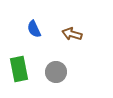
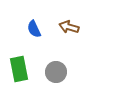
brown arrow: moved 3 px left, 7 px up
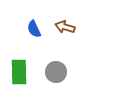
brown arrow: moved 4 px left
green rectangle: moved 3 px down; rotated 10 degrees clockwise
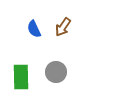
brown arrow: moved 2 px left; rotated 72 degrees counterclockwise
green rectangle: moved 2 px right, 5 px down
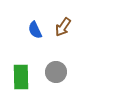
blue semicircle: moved 1 px right, 1 px down
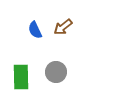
brown arrow: rotated 18 degrees clockwise
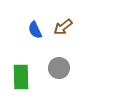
gray circle: moved 3 px right, 4 px up
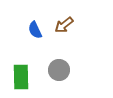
brown arrow: moved 1 px right, 2 px up
gray circle: moved 2 px down
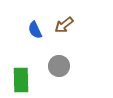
gray circle: moved 4 px up
green rectangle: moved 3 px down
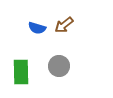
blue semicircle: moved 2 px right, 2 px up; rotated 48 degrees counterclockwise
green rectangle: moved 8 px up
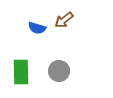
brown arrow: moved 5 px up
gray circle: moved 5 px down
